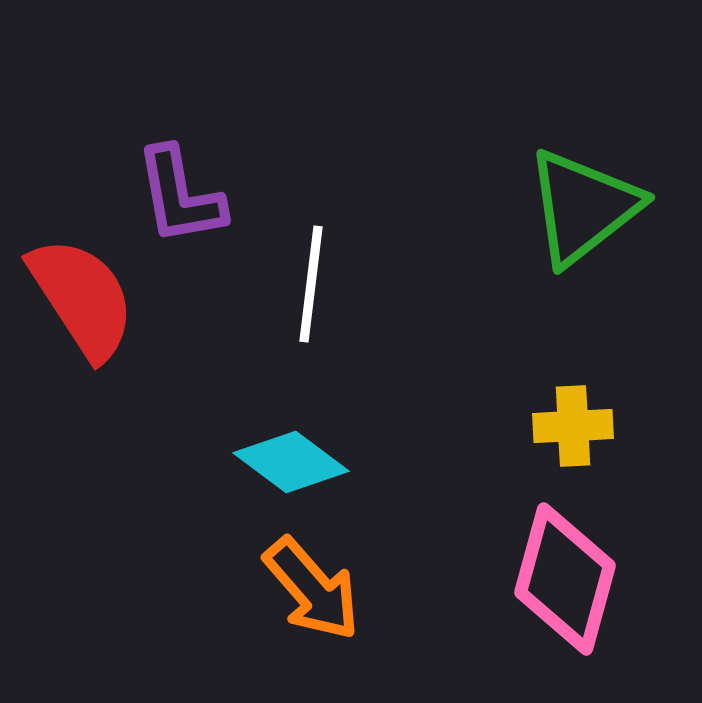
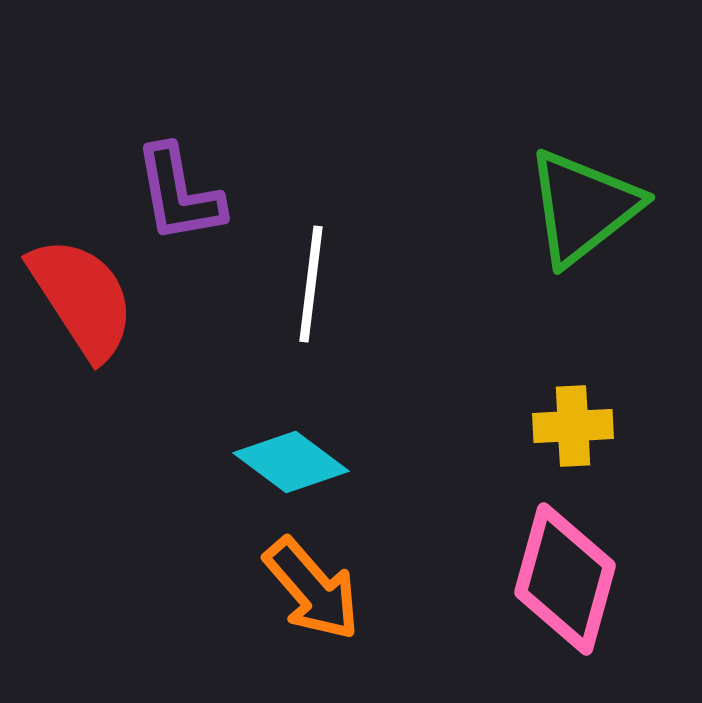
purple L-shape: moved 1 px left, 2 px up
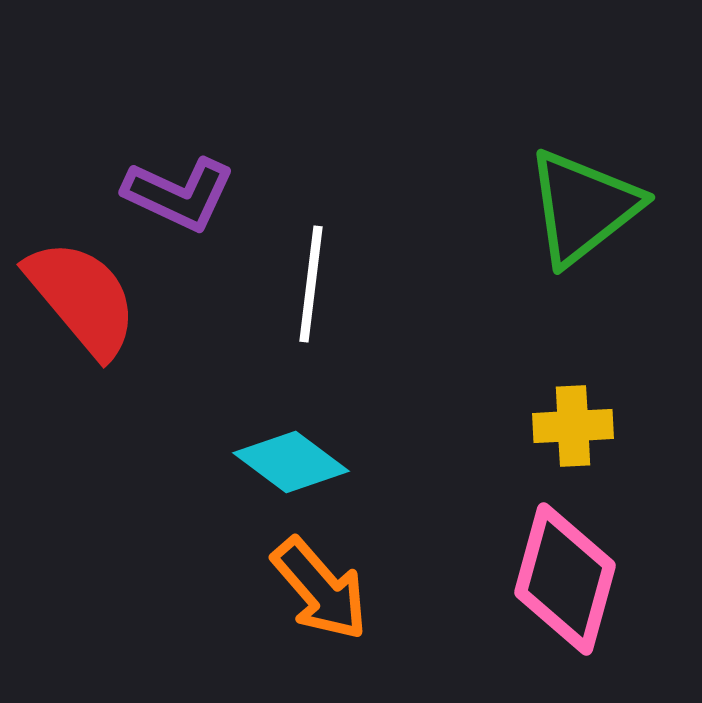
purple L-shape: rotated 55 degrees counterclockwise
red semicircle: rotated 7 degrees counterclockwise
orange arrow: moved 8 px right
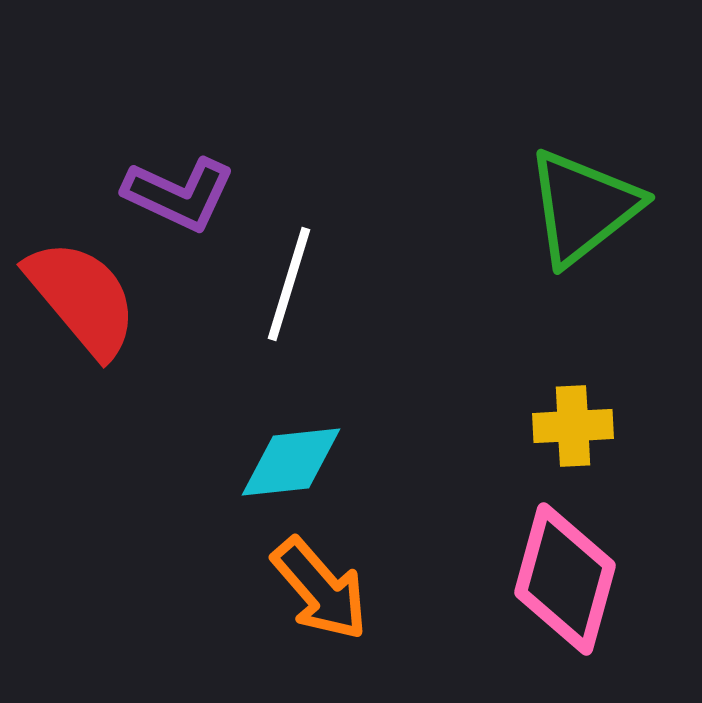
white line: moved 22 px left; rotated 10 degrees clockwise
cyan diamond: rotated 43 degrees counterclockwise
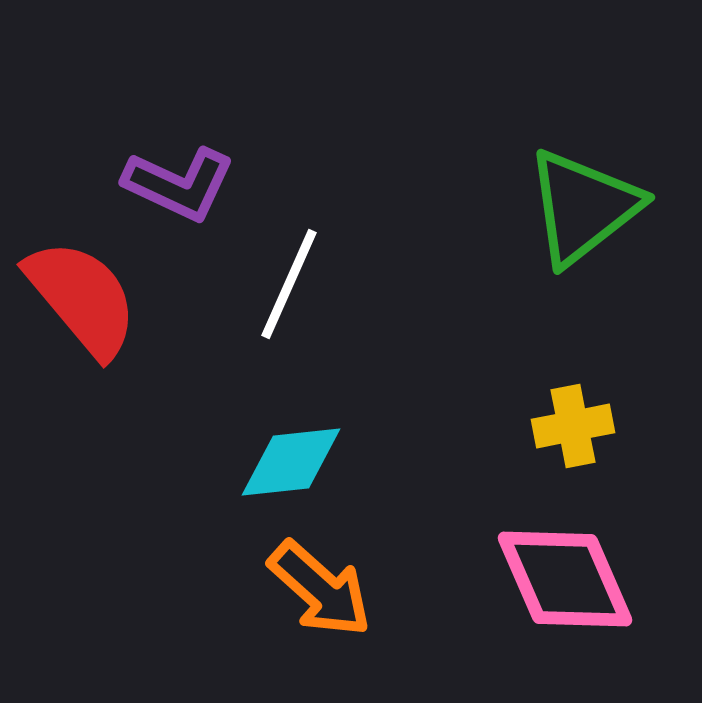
purple L-shape: moved 10 px up
white line: rotated 7 degrees clockwise
yellow cross: rotated 8 degrees counterclockwise
pink diamond: rotated 39 degrees counterclockwise
orange arrow: rotated 7 degrees counterclockwise
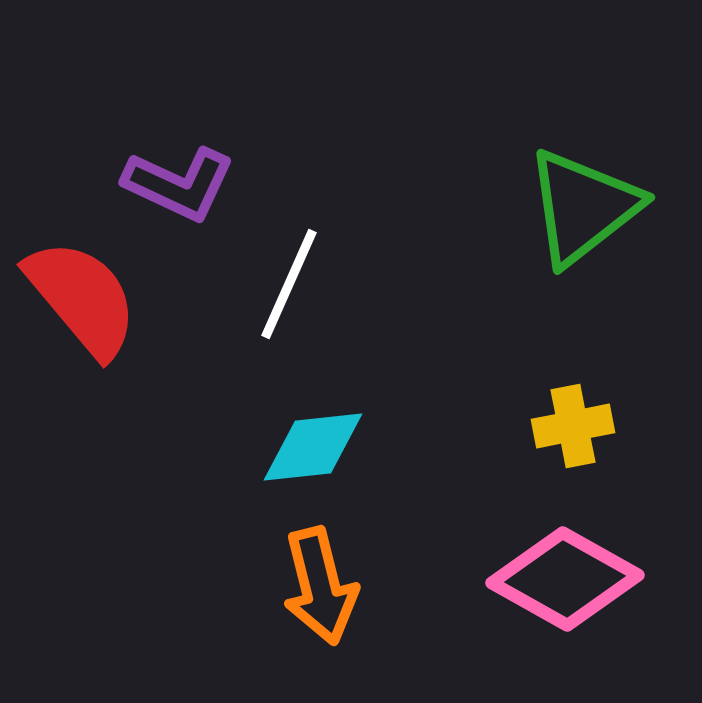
cyan diamond: moved 22 px right, 15 px up
pink diamond: rotated 37 degrees counterclockwise
orange arrow: moved 3 px up; rotated 34 degrees clockwise
